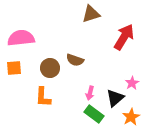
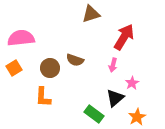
orange square: rotated 28 degrees counterclockwise
pink arrow: moved 23 px right, 28 px up
orange star: moved 6 px right
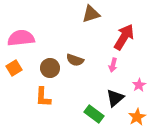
pink star: moved 7 px right, 2 px down
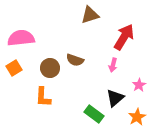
brown triangle: moved 1 px left, 1 px down
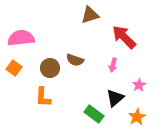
red arrow: rotated 76 degrees counterclockwise
orange square: rotated 21 degrees counterclockwise
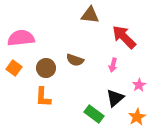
brown triangle: rotated 24 degrees clockwise
brown circle: moved 4 px left
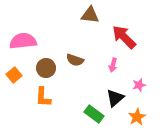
pink semicircle: moved 2 px right, 3 px down
orange square: moved 7 px down; rotated 14 degrees clockwise
pink star: rotated 16 degrees clockwise
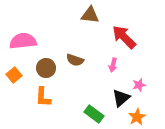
black triangle: moved 6 px right
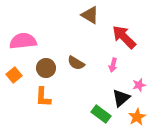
brown triangle: rotated 24 degrees clockwise
brown semicircle: moved 1 px right, 3 px down; rotated 12 degrees clockwise
green rectangle: moved 7 px right
